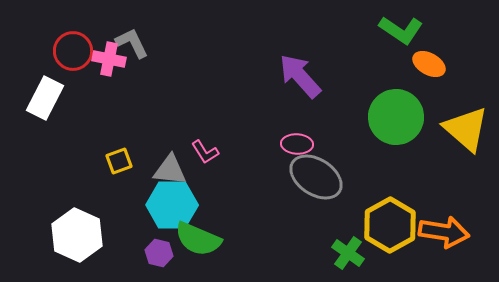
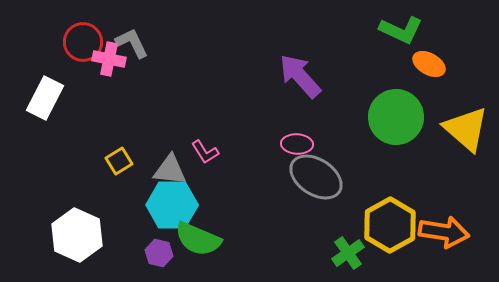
green L-shape: rotated 9 degrees counterclockwise
red circle: moved 10 px right, 9 px up
yellow square: rotated 12 degrees counterclockwise
green cross: rotated 20 degrees clockwise
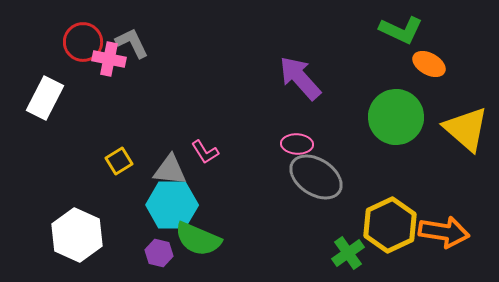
purple arrow: moved 2 px down
yellow hexagon: rotated 4 degrees clockwise
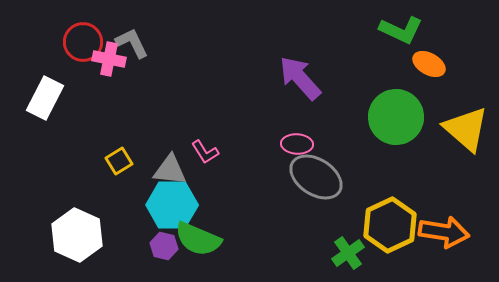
purple hexagon: moved 5 px right, 7 px up
